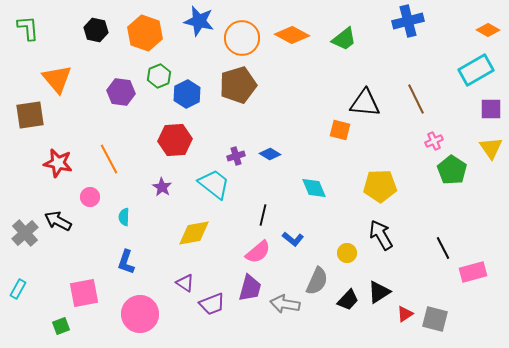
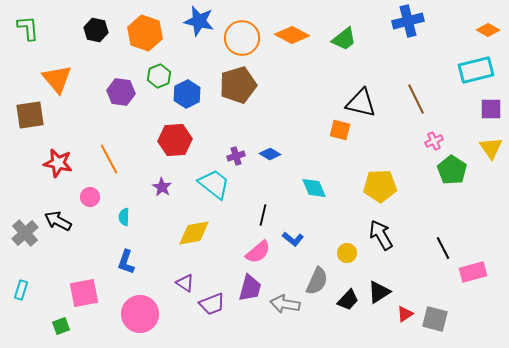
cyan rectangle at (476, 70): rotated 16 degrees clockwise
black triangle at (365, 103): moved 4 px left; rotated 8 degrees clockwise
cyan rectangle at (18, 289): moved 3 px right, 1 px down; rotated 12 degrees counterclockwise
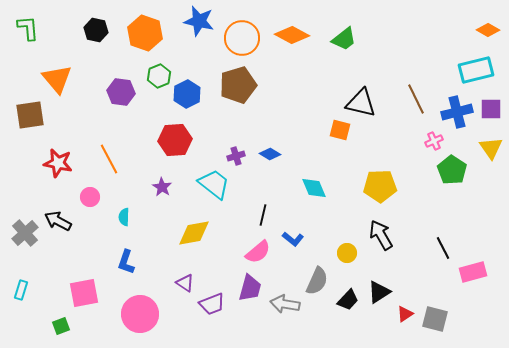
blue cross at (408, 21): moved 49 px right, 91 px down
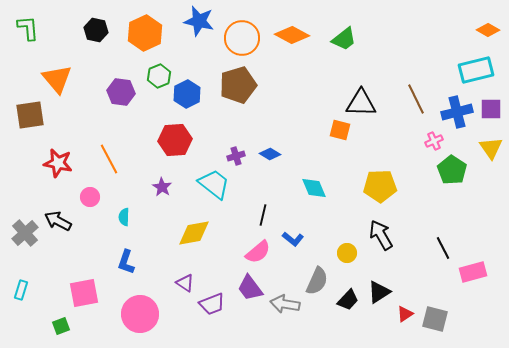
orange hexagon at (145, 33): rotated 16 degrees clockwise
black triangle at (361, 103): rotated 12 degrees counterclockwise
purple trapezoid at (250, 288): rotated 128 degrees clockwise
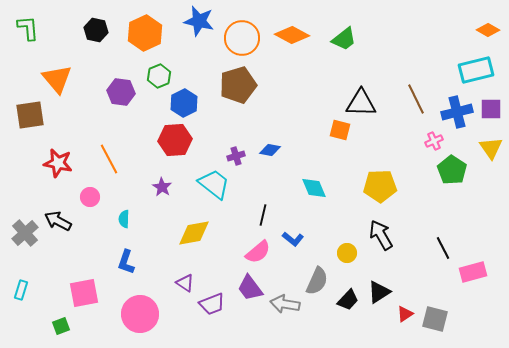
blue hexagon at (187, 94): moved 3 px left, 9 px down
blue diamond at (270, 154): moved 4 px up; rotated 20 degrees counterclockwise
cyan semicircle at (124, 217): moved 2 px down
